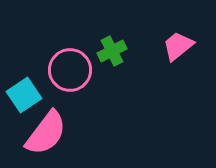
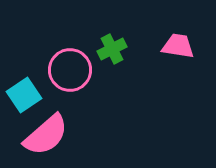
pink trapezoid: rotated 48 degrees clockwise
green cross: moved 2 px up
pink semicircle: moved 2 px down; rotated 12 degrees clockwise
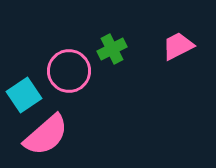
pink trapezoid: rotated 36 degrees counterclockwise
pink circle: moved 1 px left, 1 px down
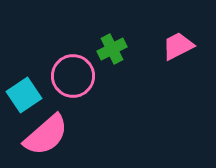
pink circle: moved 4 px right, 5 px down
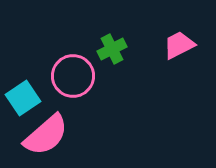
pink trapezoid: moved 1 px right, 1 px up
cyan square: moved 1 px left, 3 px down
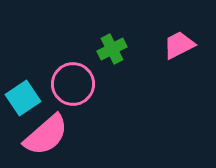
pink circle: moved 8 px down
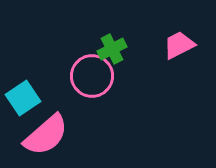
pink circle: moved 19 px right, 8 px up
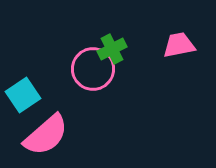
pink trapezoid: rotated 16 degrees clockwise
pink circle: moved 1 px right, 7 px up
cyan square: moved 3 px up
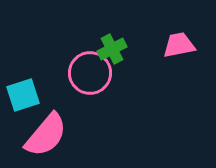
pink circle: moved 3 px left, 4 px down
cyan square: rotated 16 degrees clockwise
pink semicircle: rotated 9 degrees counterclockwise
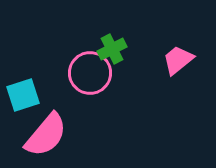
pink trapezoid: moved 1 px left, 15 px down; rotated 28 degrees counterclockwise
